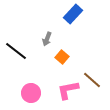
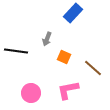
blue rectangle: moved 1 px up
black line: rotated 30 degrees counterclockwise
orange square: moved 2 px right; rotated 16 degrees counterclockwise
brown line: moved 1 px right, 12 px up
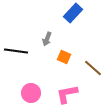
pink L-shape: moved 1 px left, 4 px down
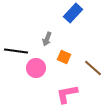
pink circle: moved 5 px right, 25 px up
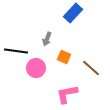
brown line: moved 2 px left
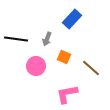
blue rectangle: moved 1 px left, 6 px down
black line: moved 12 px up
pink circle: moved 2 px up
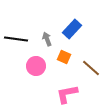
blue rectangle: moved 10 px down
gray arrow: rotated 136 degrees clockwise
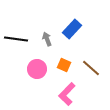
orange square: moved 8 px down
pink circle: moved 1 px right, 3 px down
pink L-shape: rotated 35 degrees counterclockwise
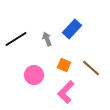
black line: rotated 40 degrees counterclockwise
pink circle: moved 3 px left, 6 px down
pink L-shape: moved 1 px left, 2 px up
